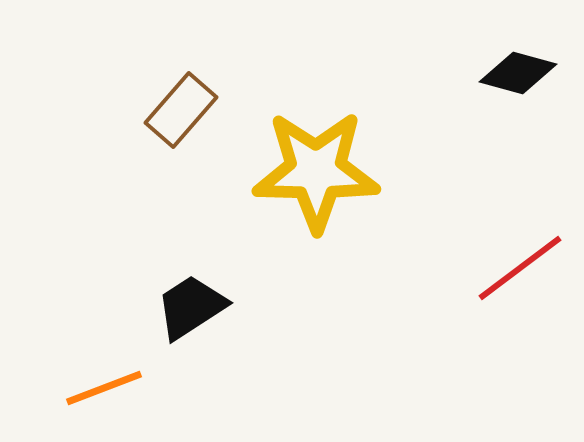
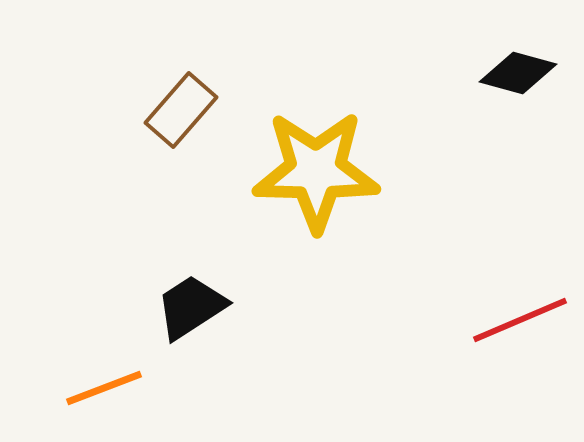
red line: moved 52 px down; rotated 14 degrees clockwise
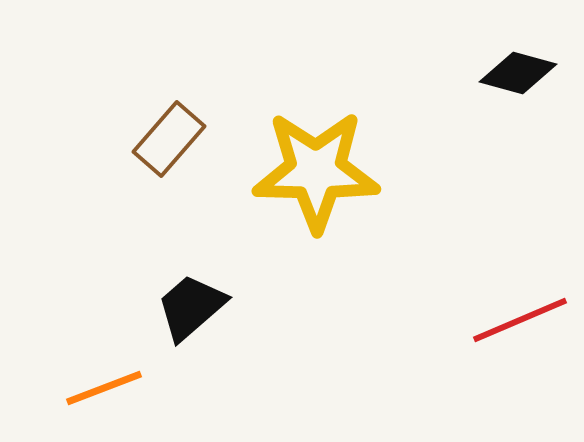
brown rectangle: moved 12 px left, 29 px down
black trapezoid: rotated 8 degrees counterclockwise
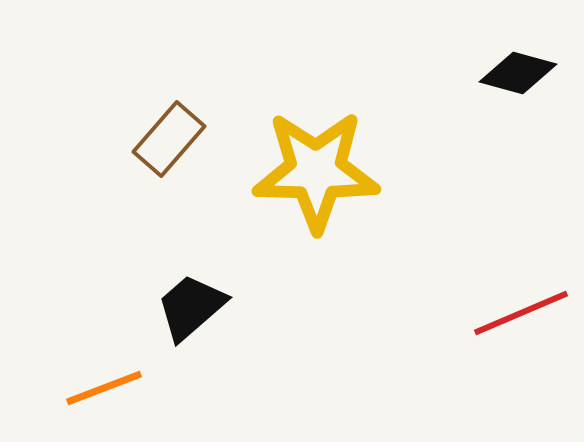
red line: moved 1 px right, 7 px up
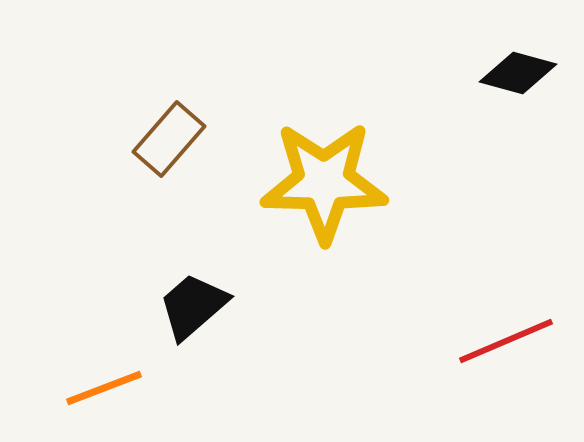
yellow star: moved 8 px right, 11 px down
black trapezoid: moved 2 px right, 1 px up
red line: moved 15 px left, 28 px down
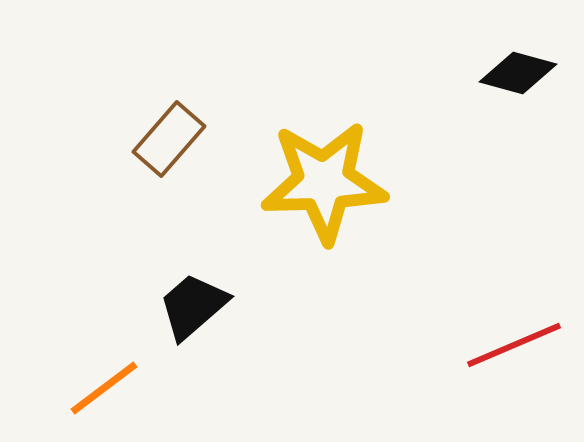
yellow star: rotated 3 degrees counterclockwise
red line: moved 8 px right, 4 px down
orange line: rotated 16 degrees counterclockwise
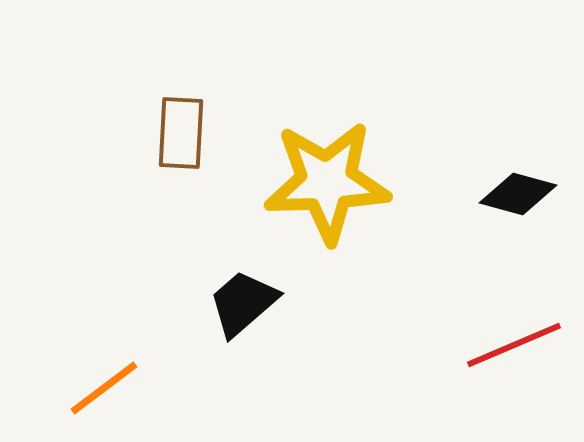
black diamond: moved 121 px down
brown rectangle: moved 12 px right, 6 px up; rotated 38 degrees counterclockwise
yellow star: moved 3 px right
black trapezoid: moved 50 px right, 3 px up
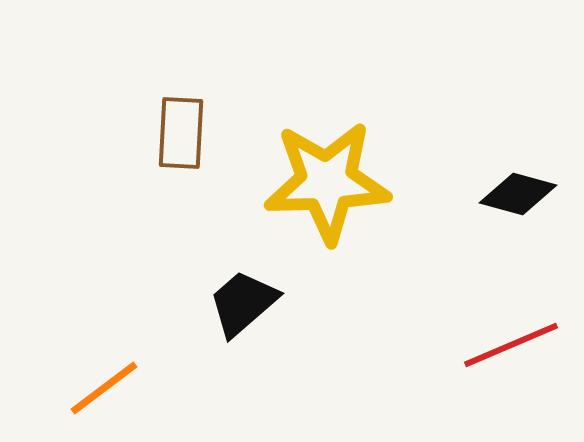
red line: moved 3 px left
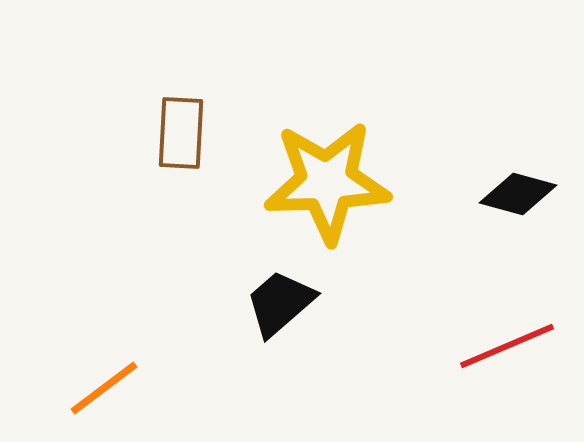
black trapezoid: moved 37 px right
red line: moved 4 px left, 1 px down
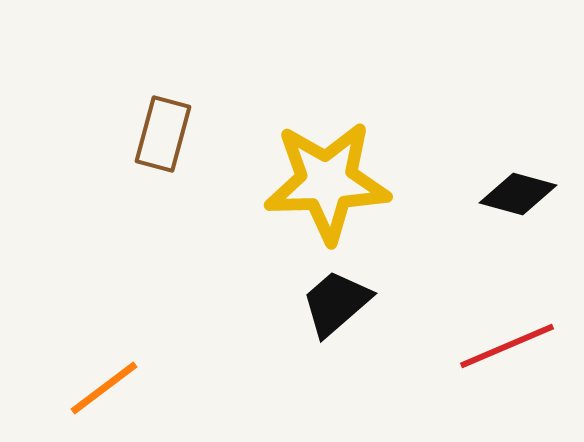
brown rectangle: moved 18 px left, 1 px down; rotated 12 degrees clockwise
black trapezoid: moved 56 px right
